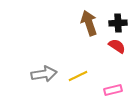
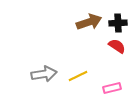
brown arrow: moved 1 px up; rotated 90 degrees clockwise
pink rectangle: moved 1 px left, 2 px up
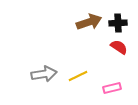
red semicircle: moved 2 px right, 1 px down
